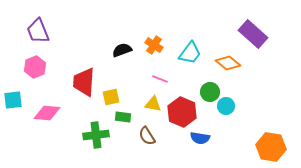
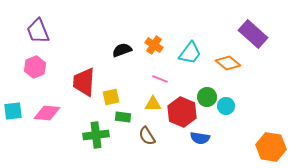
green circle: moved 3 px left, 5 px down
cyan square: moved 11 px down
yellow triangle: rotated 12 degrees counterclockwise
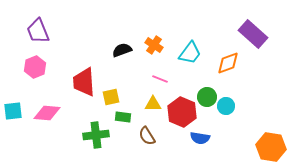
orange diamond: rotated 60 degrees counterclockwise
red trapezoid: rotated 8 degrees counterclockwise
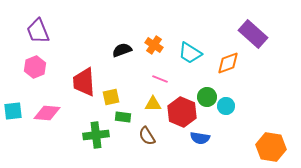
cyan trapezoid: rotated 85 degrees clockwise
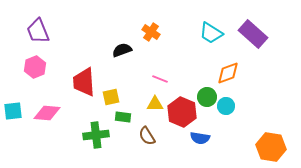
orange cross: moved 3 px left, 13 px up
cyan trapezoid: moved 21 px right, 20 px up
orange diamond: moved 10 px down
yellow triangle: moved 2 px right
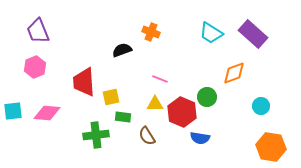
orange cross: rotated 12 degrees counterclockwise
orange diamond: moved 6 px right
cyan circle: moved 35 px right
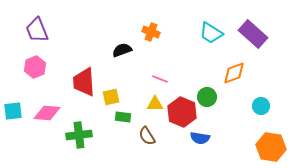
purple trapezoid: moved 1 px left, 1 px up
green cross: moved 17 px left
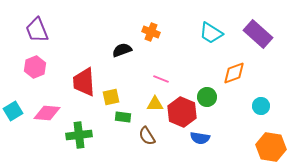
purple rectangle: moved 5 px right
pink line: moved 1 px right
cyan square: rotated 24 degrees counterclockwise
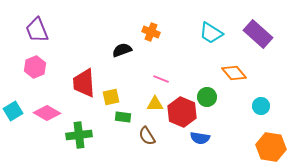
orange diamond: rotated 70 degrees clockwise
red trapezoid: moved 1 px down
pink diamond: rotated 24 degrees clockwise
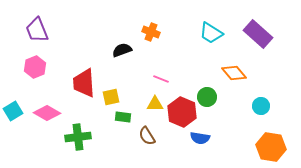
green cross: moved 1 px left, 2 px down
